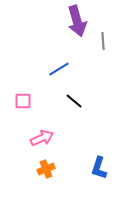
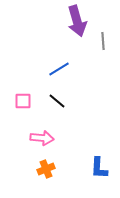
black line: moved 17 px left
pink arrow: rotated 30 degrees clockwise
blue L-shape: rotated 15 degrees counterclockwise
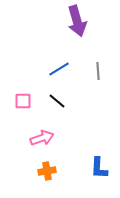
gray line: moved 5 px left, 30 px down
pink arrow: rotated 25 degrees counterclockwise
orange cross: moved 1 px right, 2 px down; rotated 12 degrees clockwise
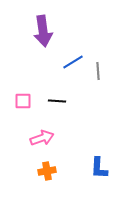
purple arrow: moved 34 px left, 10 px down; rotated 8 degrees clockwise
blue line: moved 14 px right, 7 px up
black line: rotated 36 degrees counterclockwise
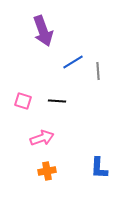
purple arrow: rotated 12 degrees counterclockwise
pink square: rotated 18 degrees clockwise
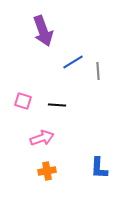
black line: moved 4 px down
